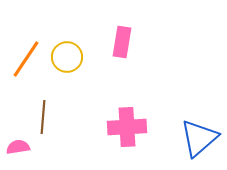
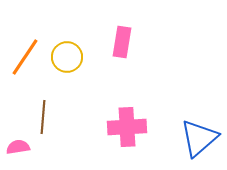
orange line: moved 1 px left, 2 px up
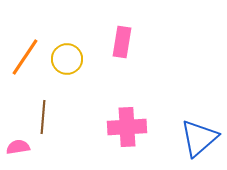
yellow circle: moved 2 px down
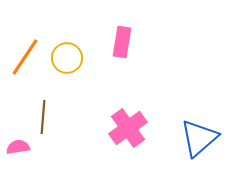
yellow circle: moved 1 px up
pink cross: moved 1 px right, 1 px down; rotated 33 degrees counterclockwise
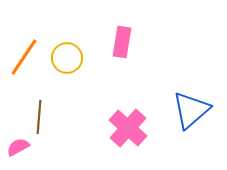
orange line: moved 1 px left
brown line: moved 4 px left
pink cross: rotated 12 degrees counterclockwise
blue triangle: moved 8 px left, 28 px up
pink semicircle: rotated 20 degrees counterclockwise
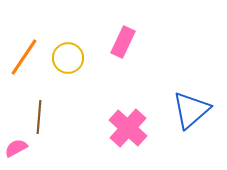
pink rectangle: moved 1 px right; rotated 16 degrees clockwise
yellow circle: moved 1 px right
pink semicircle: moved 2 px left, 1 px down
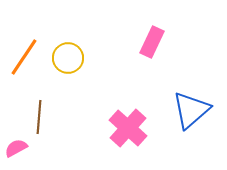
pink rectangle: moved 29 px right
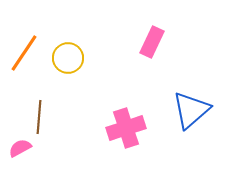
orange line: moved 4 px up
pink cross: moved 2 px left; rotated 30 degrees clockwise
pink semicircle: moved 4 px right
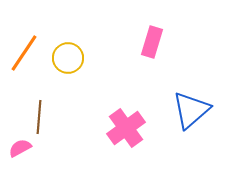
pink rectangle: rotated 8 degrees counterclockwise
pink cross: rotated 18 degrees counterclockwise
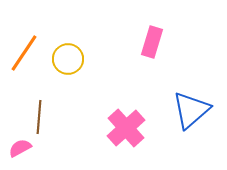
yellow circle: moved 1 px down
pink cross: rotated 6 degrees counterclockwise
